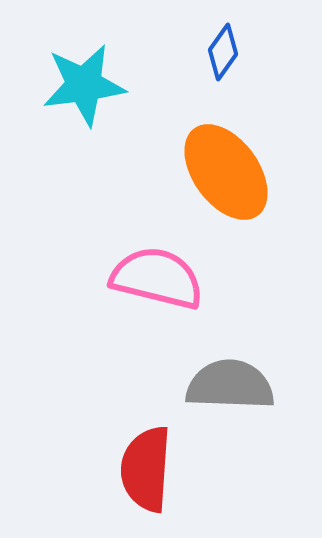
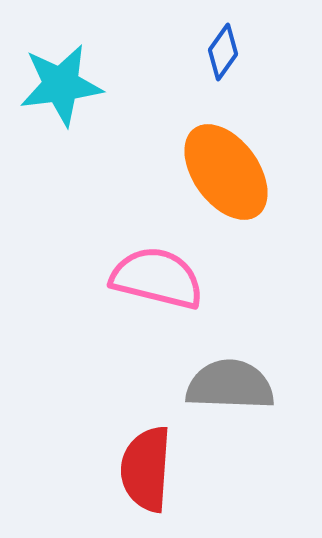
cyan star: moved 23 px left
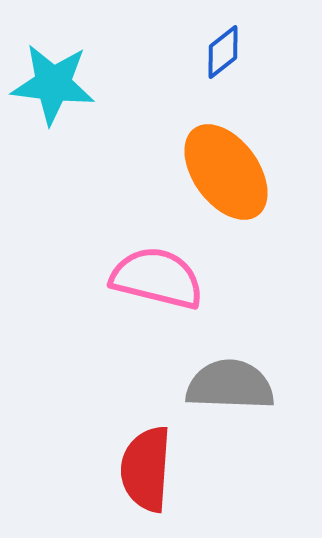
blue diamond: rotated 16 degrees clockwise
cyan star: moved 8 px left, 1 px up; rotated 14 degrees clockwise
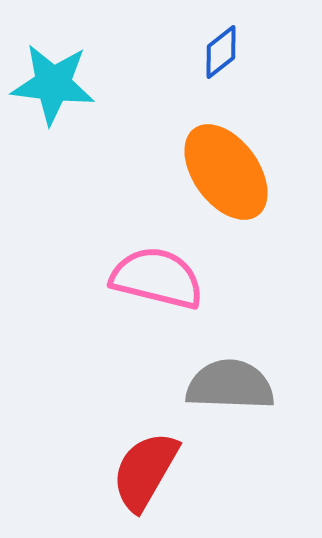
blue diamond: moved 2 px left
red semicircle: moved 1 px left, 2 px down; rotated 26 degrees clockwise
